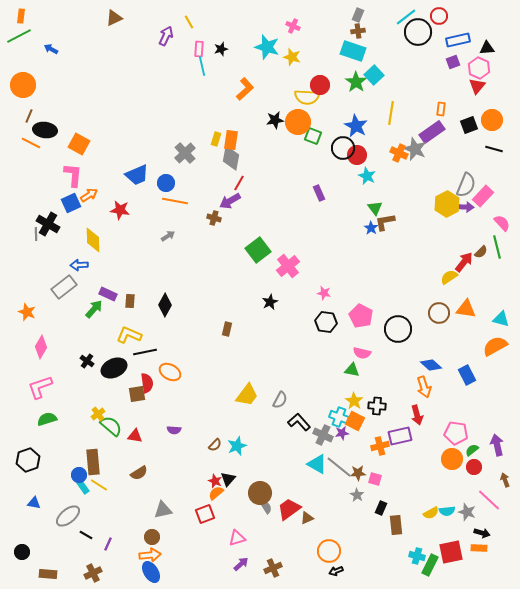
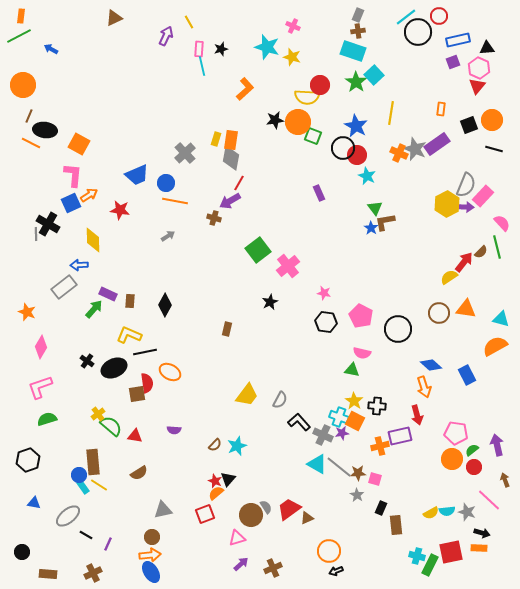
purple rectangle at (432, 132): moved 5 px right, 12 px down
brown circle at (260, 493): moved 9 px left, 22 px down
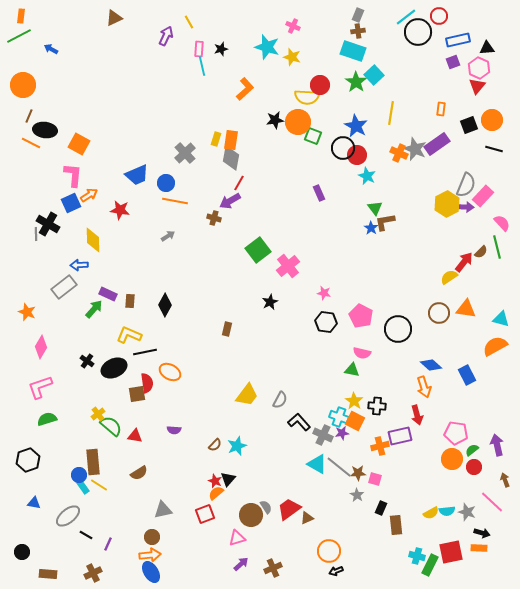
pink line at (489, 500): moved 3 px right, 2 px down
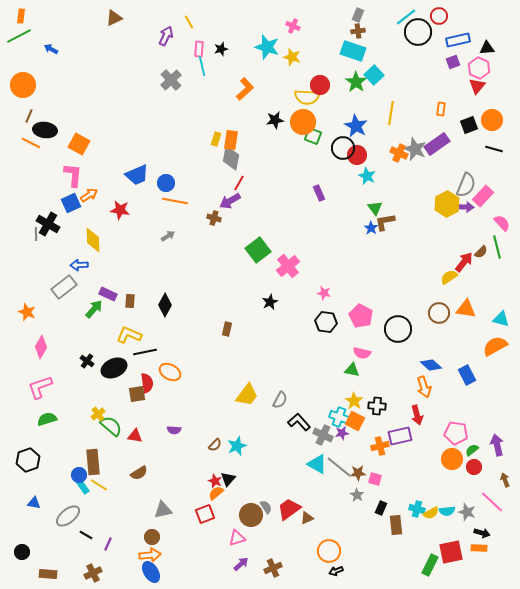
orange circle at (298, 122): moved 5 px right
gray cross at (185, 153): moved 14 px left, 73 px up
cyan cross at (417, 556): moved 47 px up
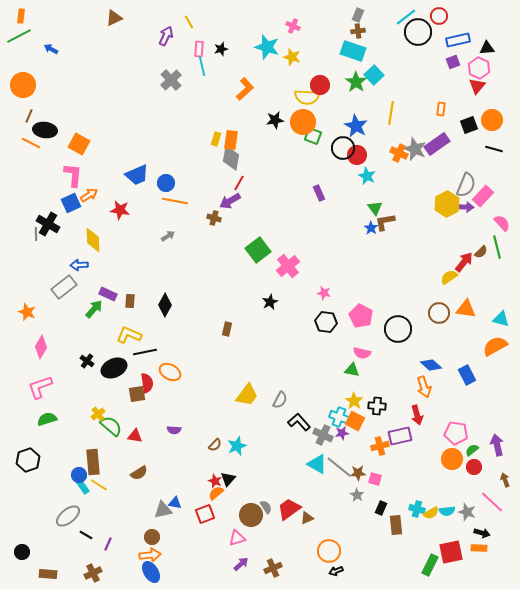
blue triangle at (34, 503): moved 141 px right
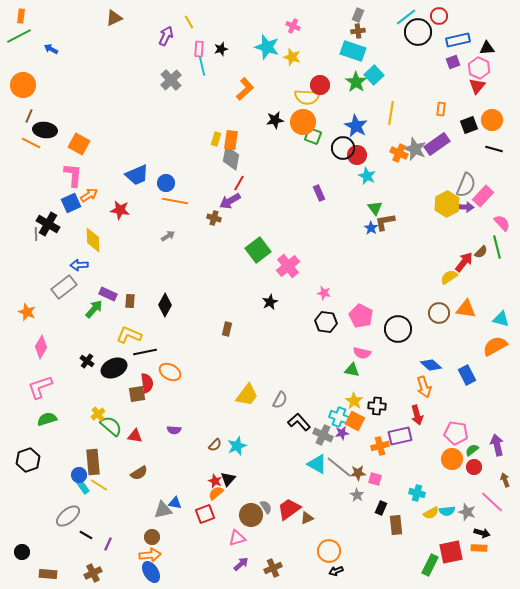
cyan cross at (417, 509): moved 16 px up
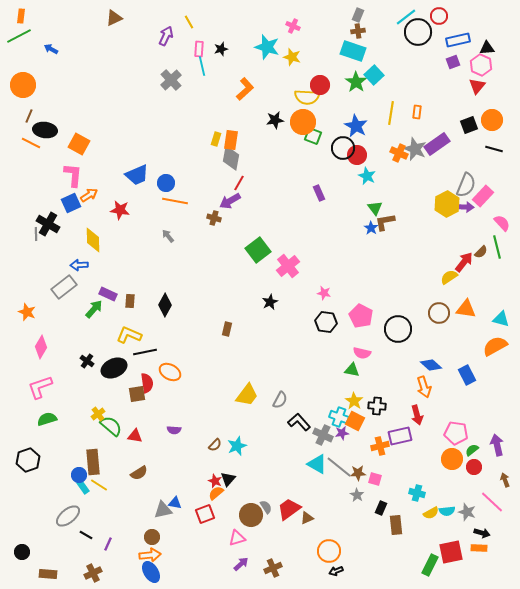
pink hexagon at (479, 68): moved 2 px right, 3 px up
orange rectangle at (441, 109): moved 24 px left, 3 px down
gray arrow at (168, 236): rotated 96 degrees counterclockwise
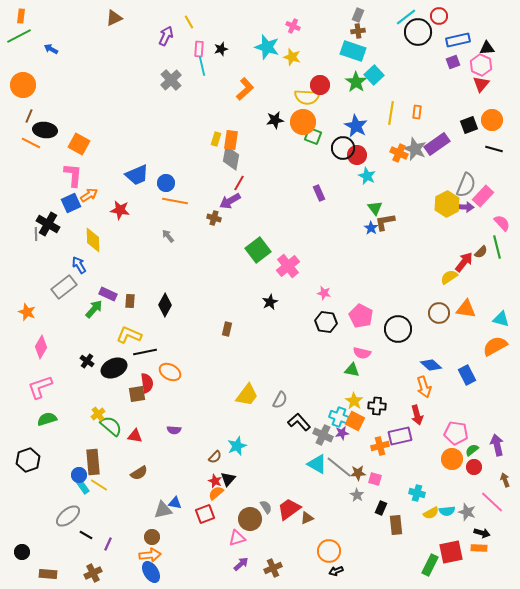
red triangle at (477, 86): moved 4 px right, 2 px up
blue arrow at (79, 265): rotated 60 degrees clockwise
brown semicircle at (215, 445): moved 12 px down
brown circle at (251, 515): moved 1 px left, 4 px down
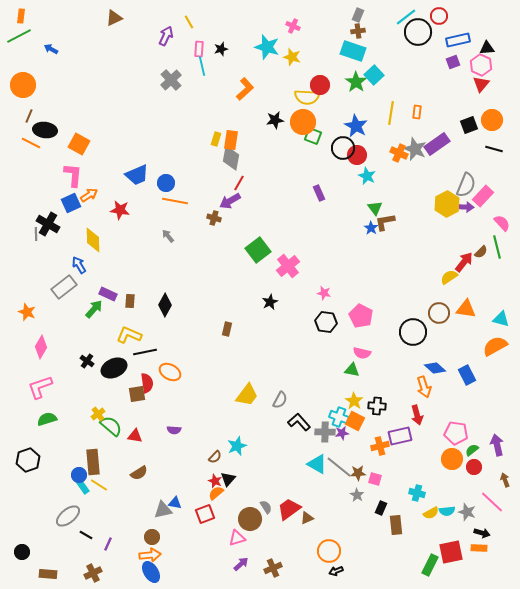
black circle at (398, 329): moved 15 px right, 3 px down
blue diamond at (431, 365): moved 4 px right, 3 px down
gray cross at (323, 435): moved 2 px right, 3 px up; rotated 24 degrees counterclockwise
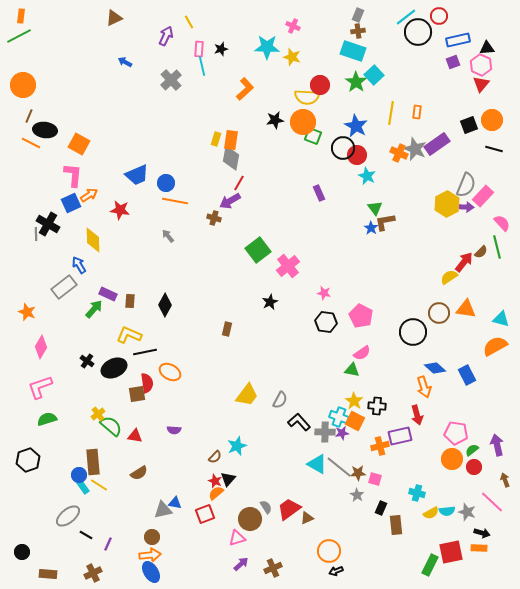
cyan star at (267, 47): rotated 15 degrees counterclockwise
blue arrow at (51, 49): moved 74 px right, 13 px down
pink semicircle at (362, 353): rotated 48 degrees counterclockwise
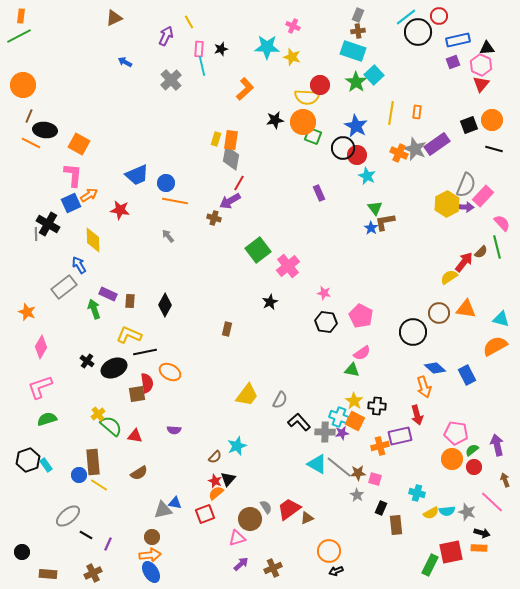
green arrow at (94, 309): rotated 60 degrees counterclockwise
cyan rectangle at (83, 487): moved 37 px left, 22 px up
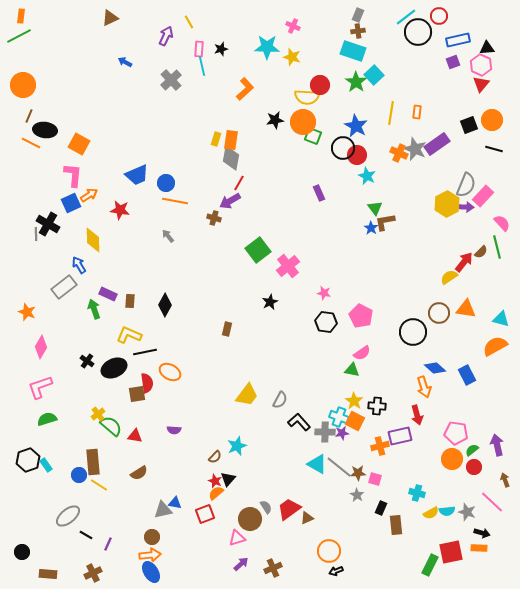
brown triangle at (114, 18): moved 4 px left
